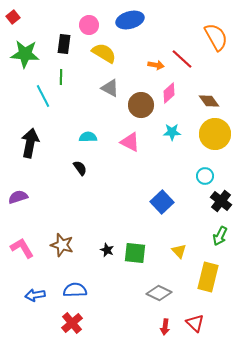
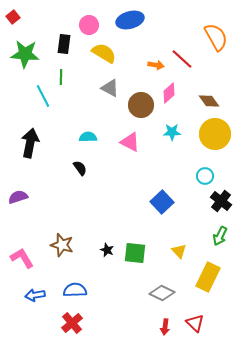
pink L-shape: moved 10 px down
yellow rectangle: rotated 12 degrees clockwise
gray diamond: moved 3 px right
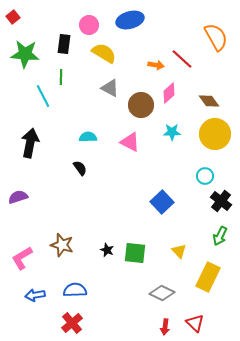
pink L-shape: rotated 90 degrees counterclockwise
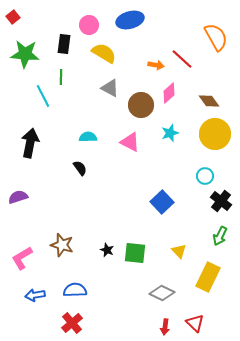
cyan star: moved 2 px left, 1 px down; rotated 18 degrees counterclockwise
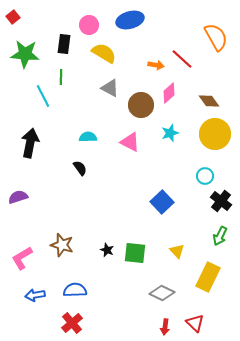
yellow triangle: moved 2 px left
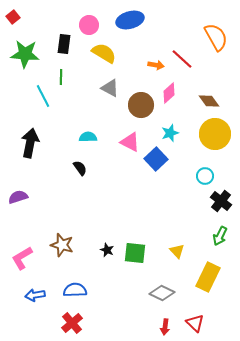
blue square: moved 6 px left, 43 px up
